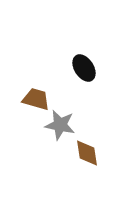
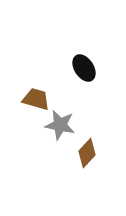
brown diamond: rotated 52 degrees clockwise
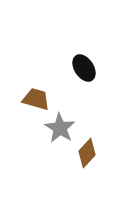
gray star: moved 3 px down; rotated 20 degrees clockwise
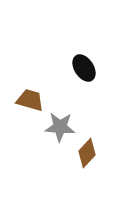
brown trapezoid: moved 6 px left, 1 px down
gray star: moved 1 px up; rotated 28 degrees counterclockwise
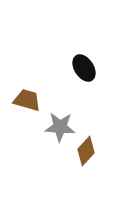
brown trapezoid: moved 3 px left
brown diamond: moved 1 px left, 2 px up
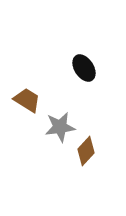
brown trapezoid: rotated 16 degrees clockwise
gray star: rotated 12 degrees counterclockwise
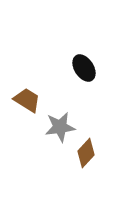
brown diamond: moved 2 px down
